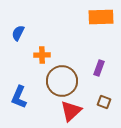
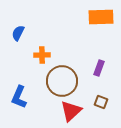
brown square: moved 3 px left
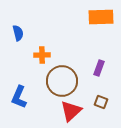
blue semicircle: rotated 140 degrees clockwise
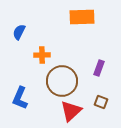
orange rectangle: moved 19 px left
blue semicircle: moved 1 px right, 1 px up; rotated 140 degrees counterclockwise
blue L-shape: moved 1 px right, 1 px down
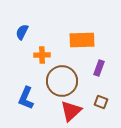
orange rectangle: moved 23 px down
blue semicircle: moved 3 px right
blue L-shape: moved 6 px right
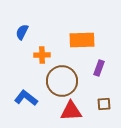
blue L-shape: rotated 105 degrees clockwise
brown square: moved 3 px right, 2 px down; rotated 24 degrees counterclockwise
red triangle: rotated 40 degrees clockwise
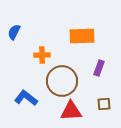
blue semicircle: moved 8 px left
orange rectangle: moved 4 px up
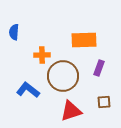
blue semicircle: rotated 21 degrees counterclockwise
orange rectangle: moved 2 px right, 4 px down
brown circle: moved 1 px right, 5 px up
blue L-shape: moved 2 px right, 8 px up
brown square: moved 2 px up
red triangle: rotated 15 degrees counterclockwise
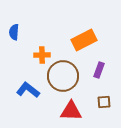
orange rectangle: rotated 25 degrees counterclockwise
purple rectangle: moved 2 px down
red triangle: rotated 20 degrees clockwise
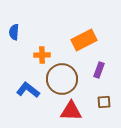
brown circle: moved 1 px left, 3 px down
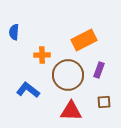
brown circle: moved 6 px right, 4 px up
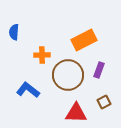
brown square: rotated 24 degrees counterclockwise
red triangle: moved 5 px right, 2 px down
